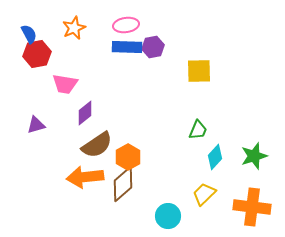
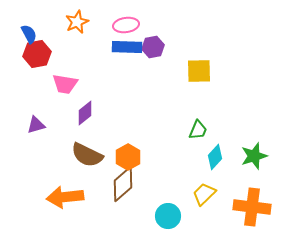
orange star: moved 3 px right, 6 px up
brown semicircle: moved 10 px left, 10 px down; rotated 60 degrees clockwise
orange arrow: moved 20 px left, 20 px down
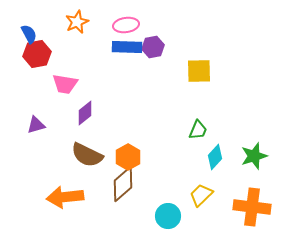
yellow trapezoid: moved 3 px left, 1 px down
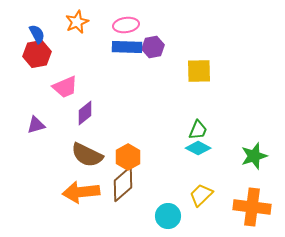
blue semicircle: moved 8 px right
pink trapezoid: moved 3 px down; rotated 32 degrees counterclockwise
cyan diamond: moved 17 px left, 9 px up; rotated 75 degrees clockwise
orange arrow: moved 16 px right, 5 px up
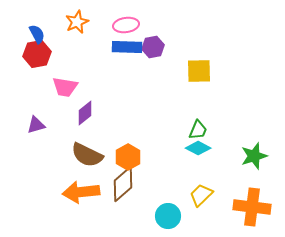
pink trapezoid: rotated 32 degrees clockwise
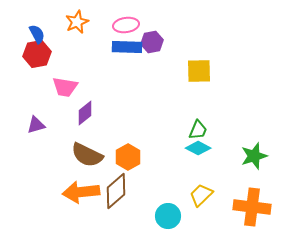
purple hexagon: moved 1 px left, 5 px up
brown diamond: moved 7 px left, 7 px down
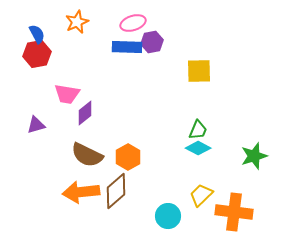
pink ellipse: moved 7 px right, 2 px up; rotated 10 degrees counterclockwise
pink trapezoid: moved 2 px right, 7 px down
orange cross: moved 18 px left, 5 px down
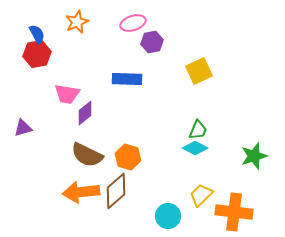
blue rectangle: moved 32 px down
yellow square: rotated 24 degrees counterclockwise
purple triangle: moved 13 px left, 3 px down
cyan diamond: moved 3 px left
orange hexagon: rotated 15 degrees counterclockwise
